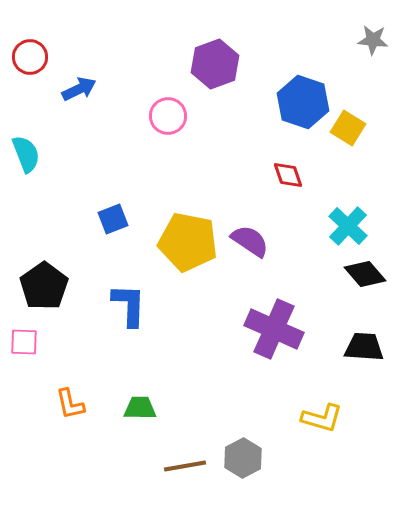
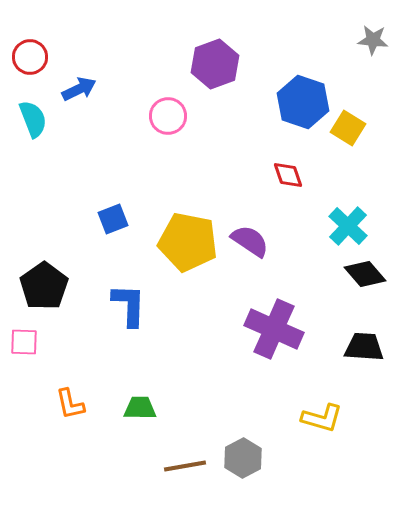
cyan semicircle: moved 7 px right, 35 px up
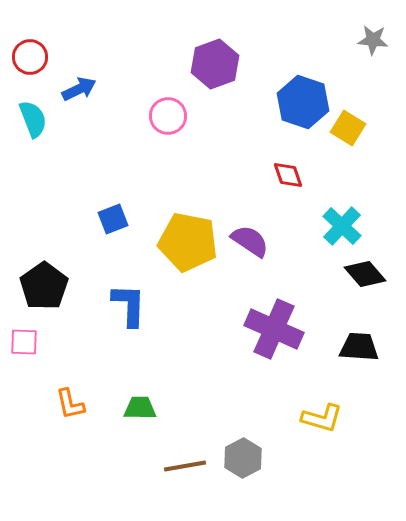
cyan cross: moved 6 px left
black trapezoid: moved 5 px left
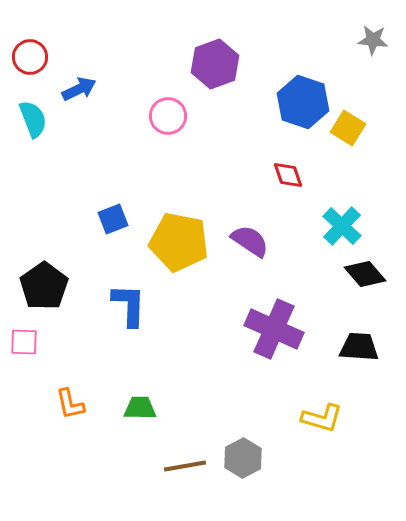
yellow pentagon: moved 9 px left
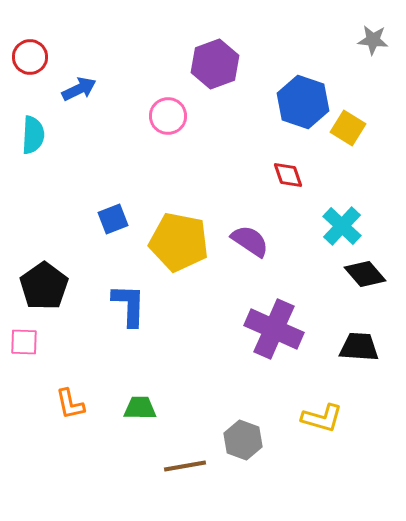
cyan semicircle: moved 16 px down; rotated 24 degrees clockwise
gray hexagon: moved 18 px up; rotated 12 degrees counterclockwise
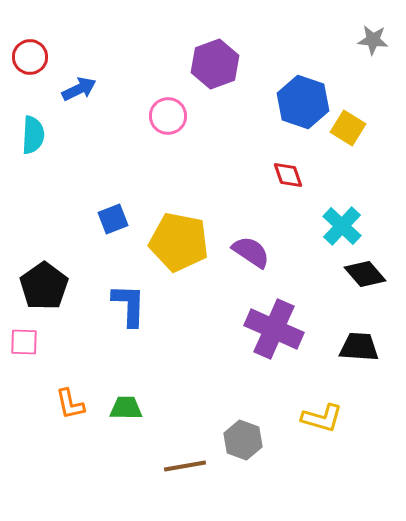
purple semicircle: moved 1 px right, 11 px down
green trapezoid: moved 14 px left
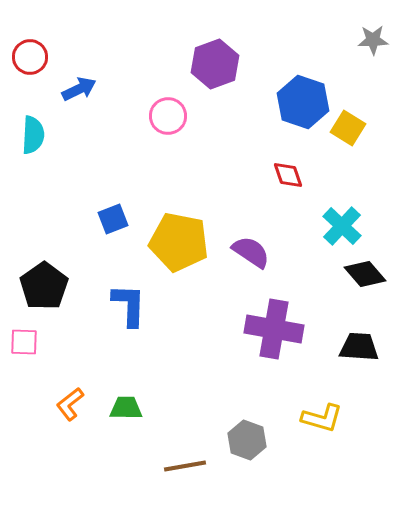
gray star: rotated 8 degrees counterclockwise
purple cross: rotated 14 degrees counterclockwise
orange L-shape: rotated 64 degrees clockwise
gray hexagon: moved 4 px right
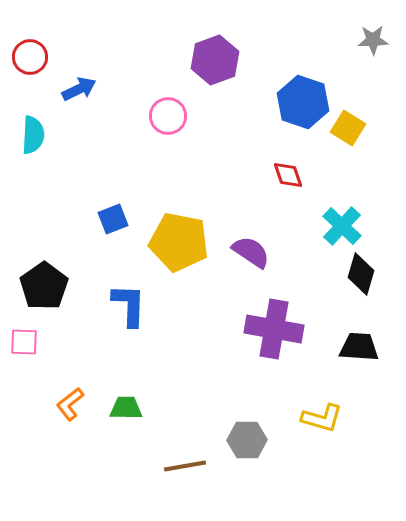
purple hexagon: moved 4 px up
black diamond: moved 4 px left; rotated 57 degrees clockwise
gray hexagon: rotated 21 degrees counterclockwise
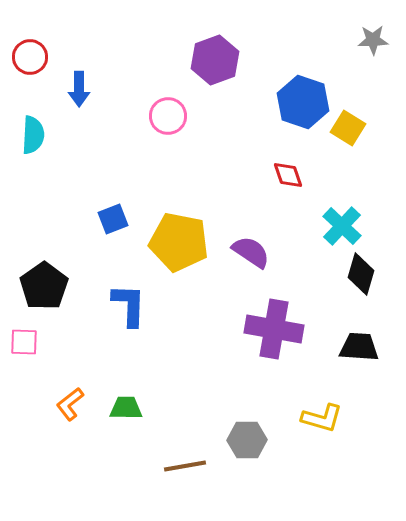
blue arrow: rotated 116 degrees clockwise
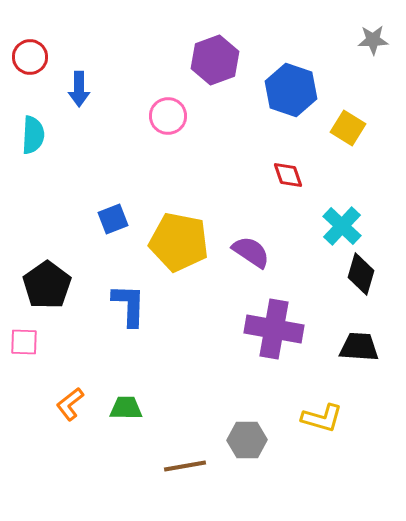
blue hexagon: moved 12 px left, 12 px up
black pentagon: moved 3 px right, 1 px up
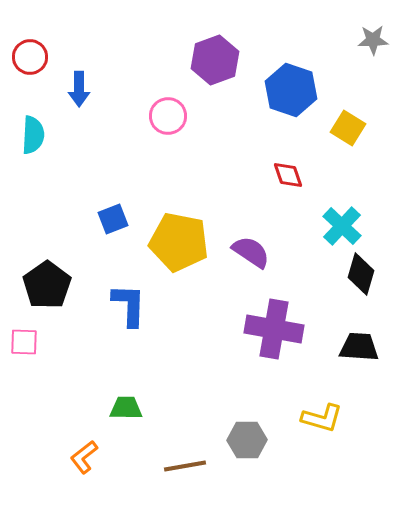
orange L-shape: moved 14 px right, 53 px down
